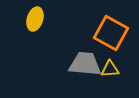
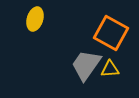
gray trapezoid: moved 1 px right, 1 px down; rotated 60 degrees counterclockwise
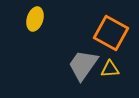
gray trapezoid: moved 3 px left
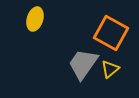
gray trapezoid: moved 1 px up
yellow triangle: rotated 36 degrees counterclockwise
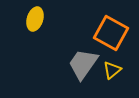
yellow triangle: moved 2 px right, 1 px down
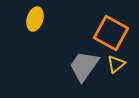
gray trapezoid: moved 1 px right, 2 px down
yellow triangle: moved 4 px right, 6 px up
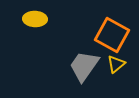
yellow ellipse: rotated 75 degrees clockwise
orange square: moved 1 px right, 2 px down
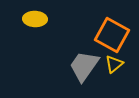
yellow triangle: moved 2 px left
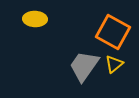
orange square: moved 1 px right, 3 px up
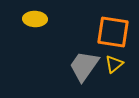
orange square: rotated 20 degrees counterclockwise
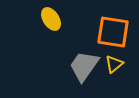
yellow ellipse: moved 16 px right; rotated 55 degrees clockwise
